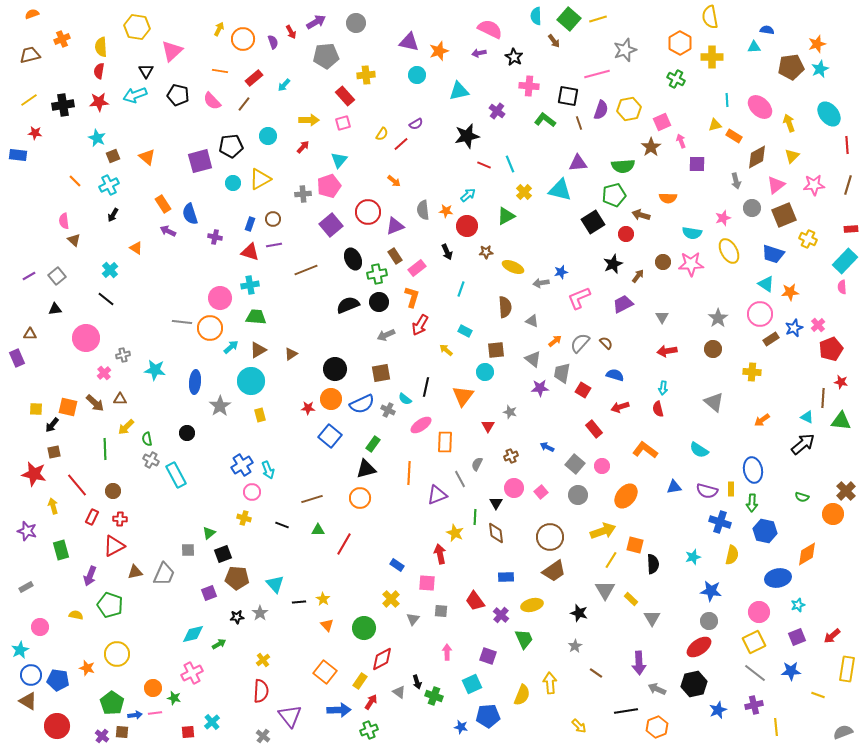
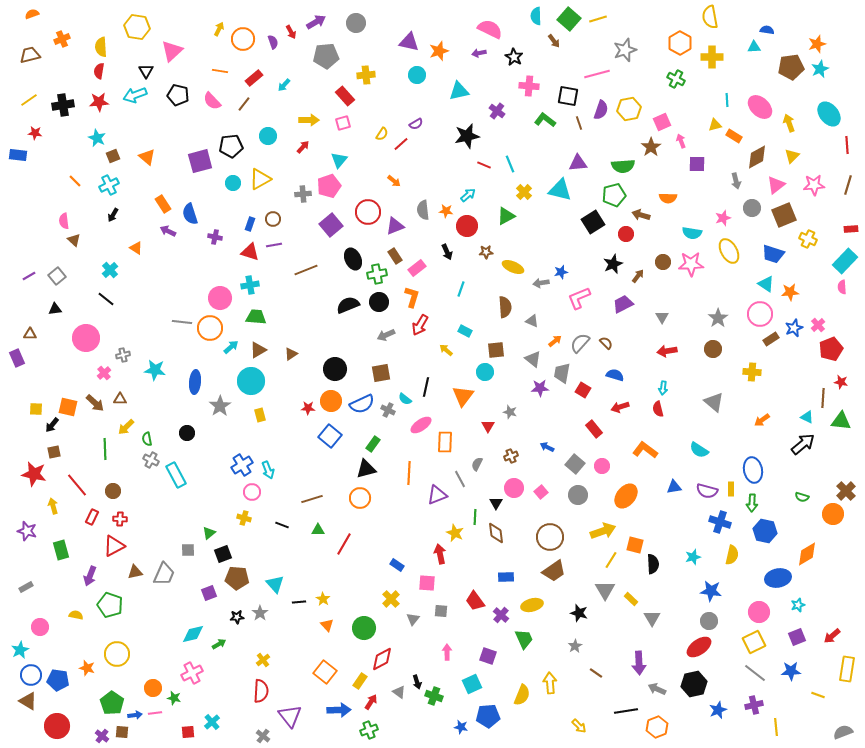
orange circle at (331, 399): moved 2 px down
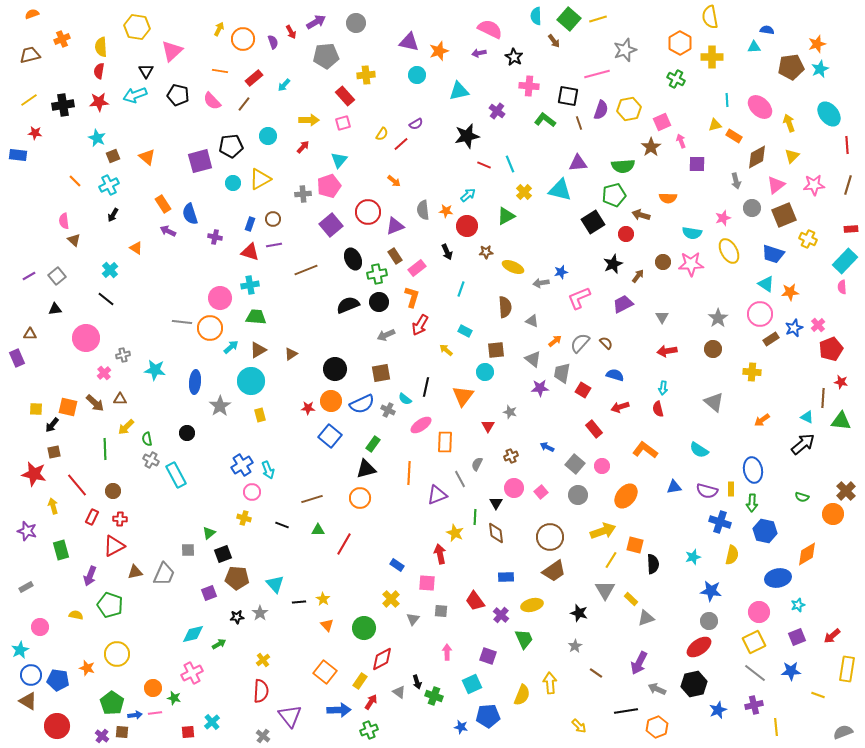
gray triangle at (652, 618): moved 6 px left; rotated 42 degrees clockwise
purple arrow at (639, 663): rotated 30 degrees clockwise
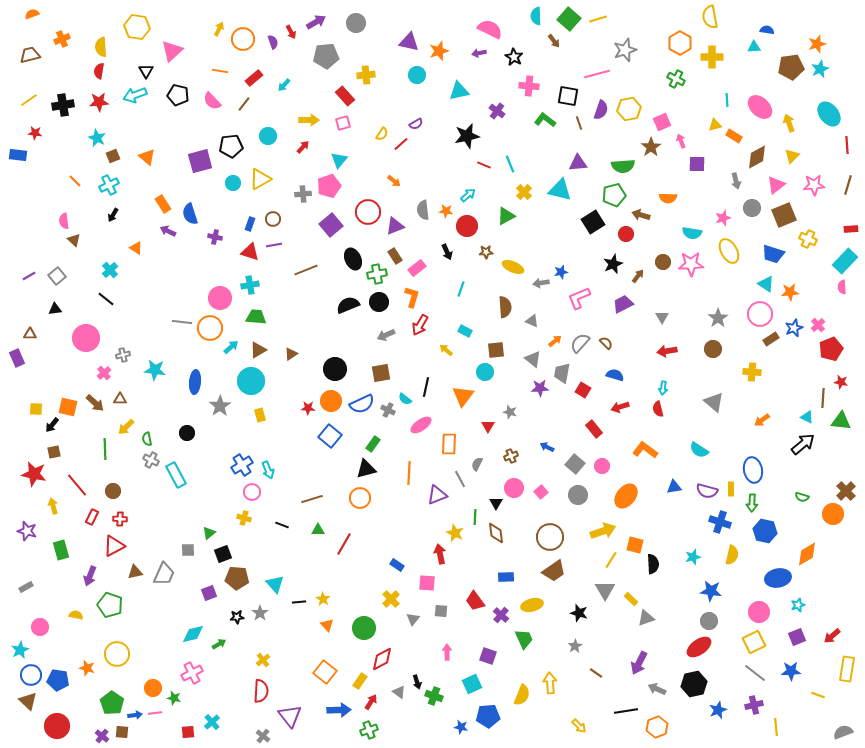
orange rectangle at (445, 442): moved 4 px right, 2 px down
brown triangle at (28, 701): rotated 12 degrees clockwise
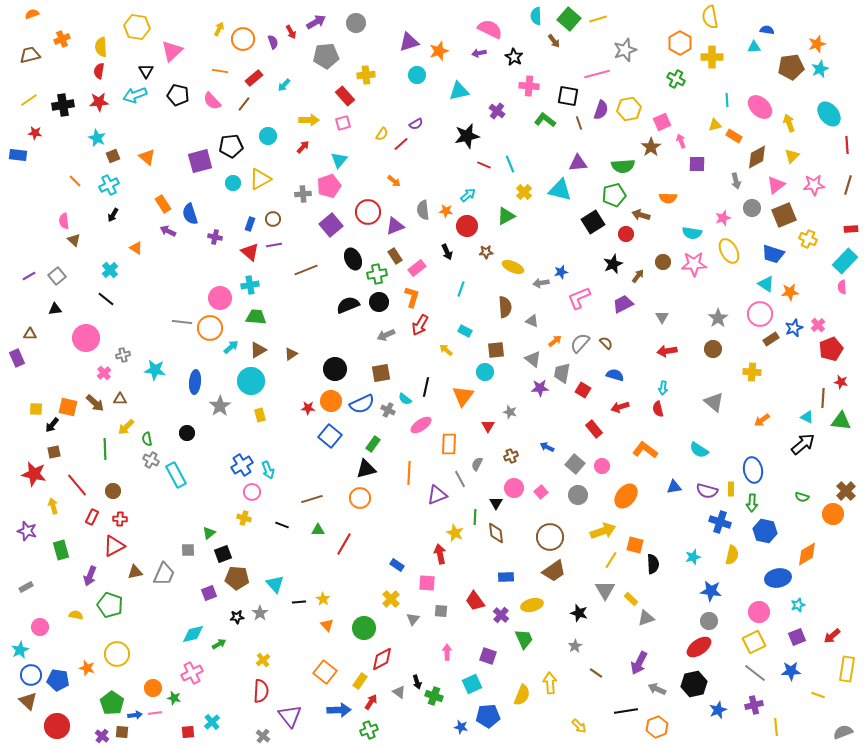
purple triangle at (409, 42): rotated 30 degrees counterclockwise
red triangle at (250, 252): rotated 24 degrees clockwise
pink star at (691, 264): moved 3 px right
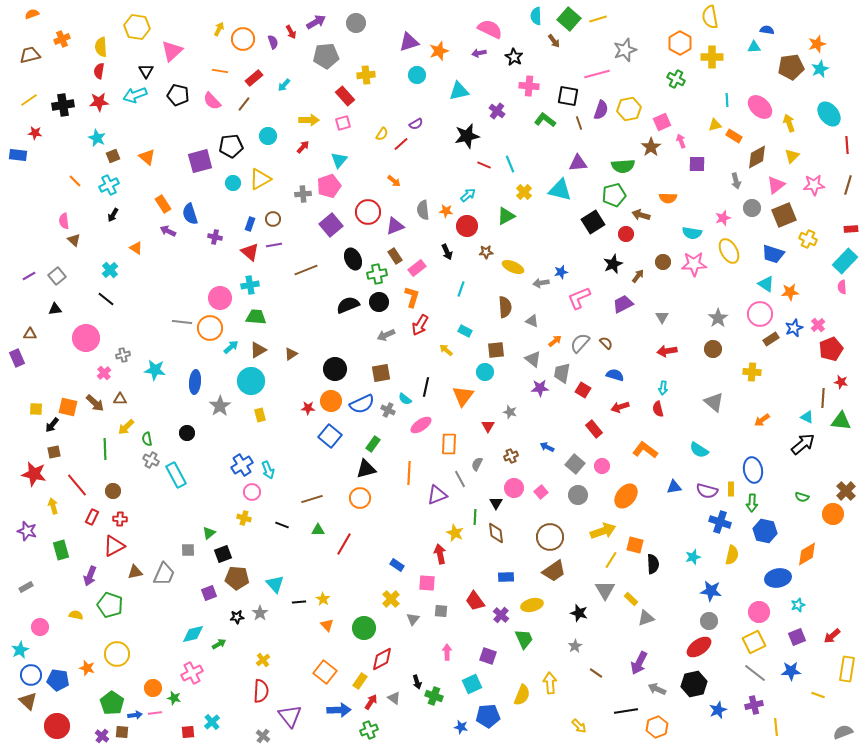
gray triangle at (399, 692): moved 5 px left, 6 px down
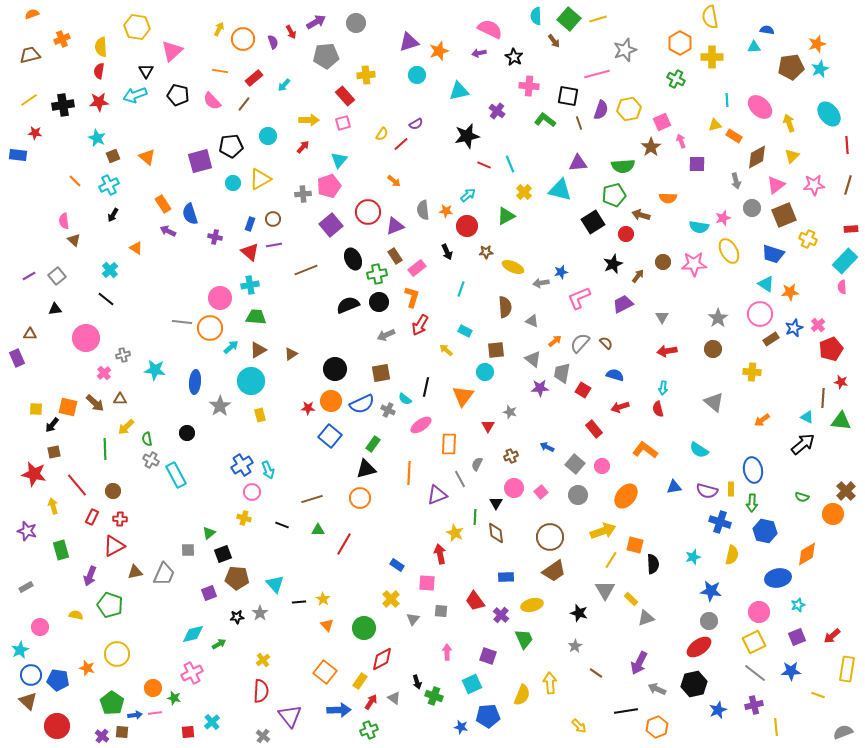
cyan semicircle at (692, 233): moved 7 px right, 6 px up
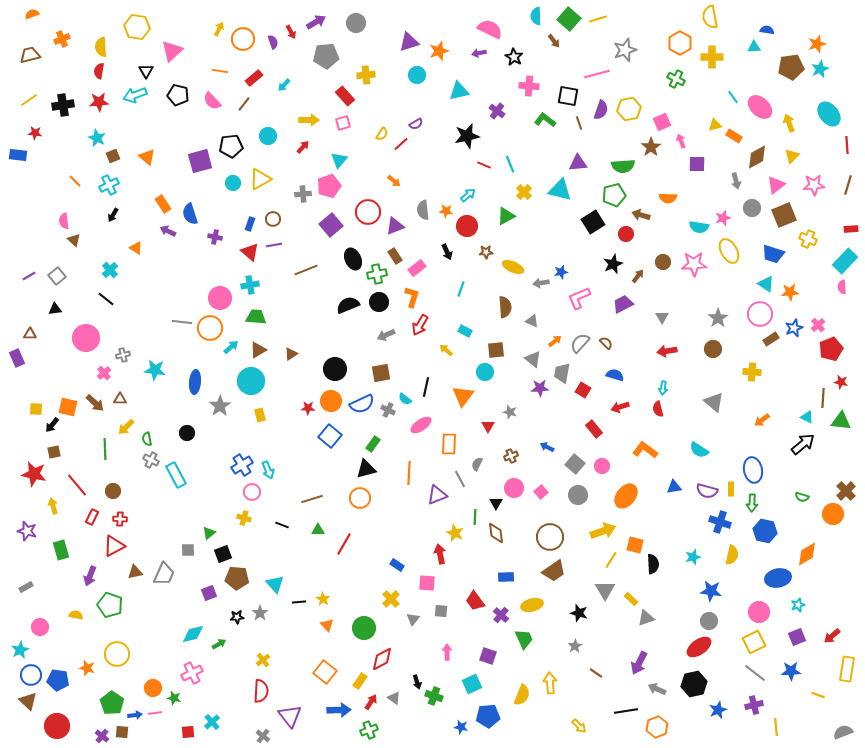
cyan line at (727, 100): moved 6 px right, 3 px up; rotated 32 degrees counterclockwise
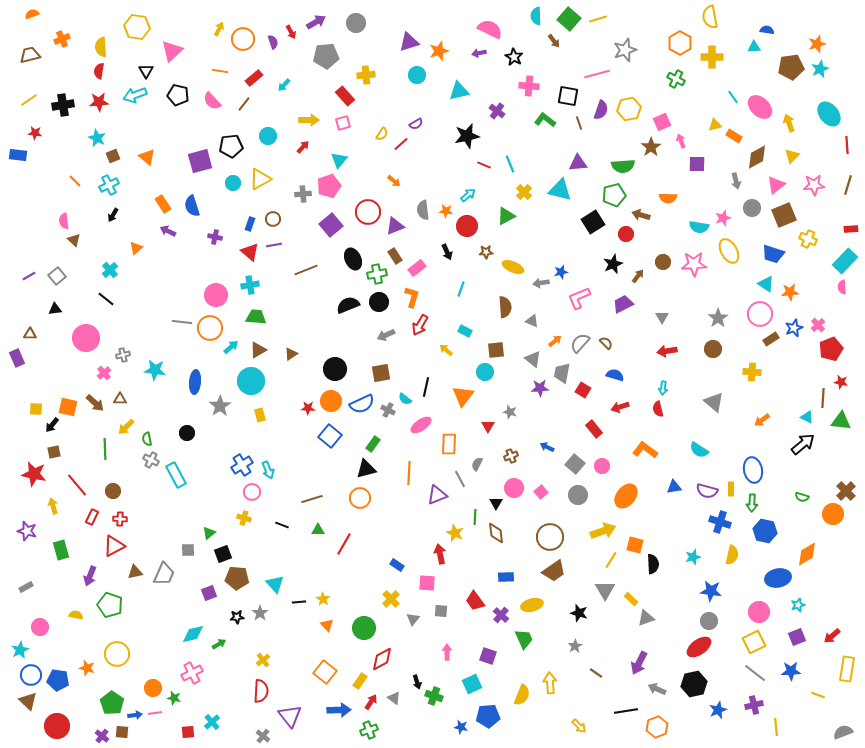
blue semicircle at (190, 214): moved 2 px right, 8 px up
orange triangle at (136, 248): rotated 48 degrees clockwise
pink circle at (220, 298): moved 4 px left, 3 px up
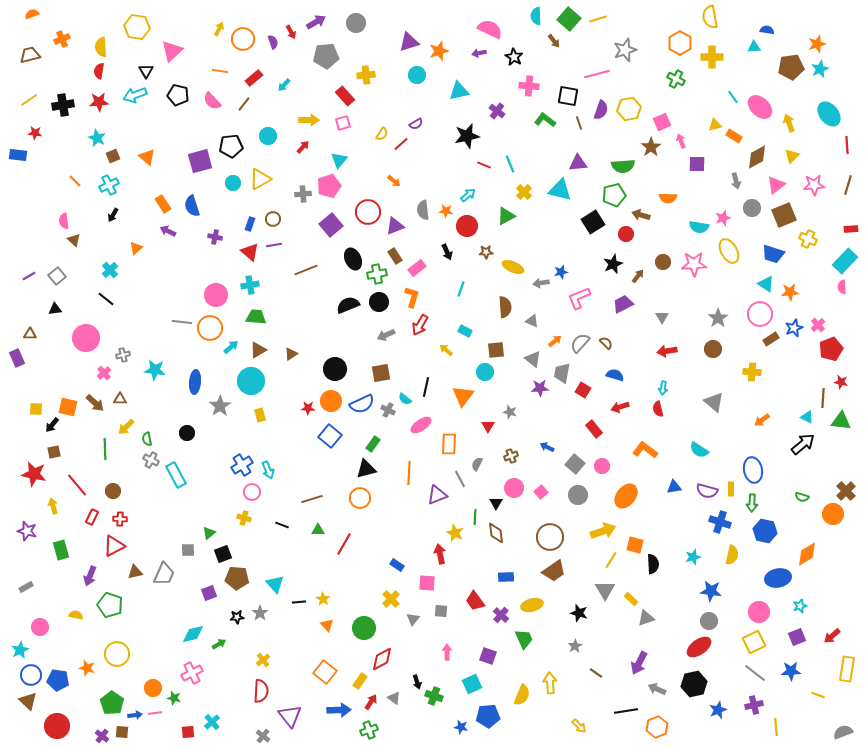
cyan star at (798, 605): moved 2 px right, 1 px down
